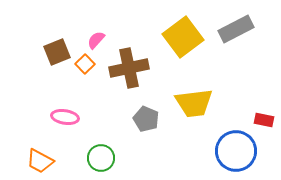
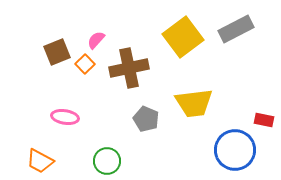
blue circle: moved 1 px left, 1 px up
green circle: moved 6 px right, 3 px down
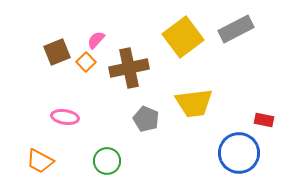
orange square: moved 1 px right, 2 px up
blue circle: moved 4 px right, 3 px down
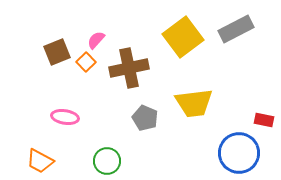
gray pentagon: moved 1 px left, 1 px up
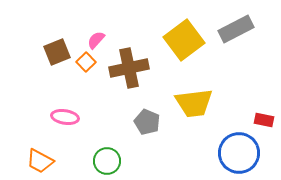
yellow square: moved 1 px right, 3 px down
gray pentagon: moved 2 px right, 4 px down
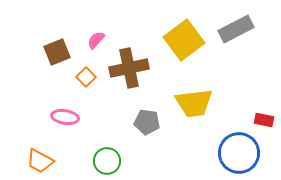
orange square: moved 15 px down
gray pentagon: rotated 15 degrees counterclockwise
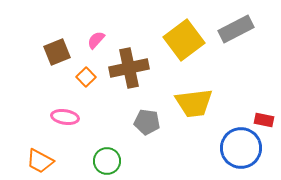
blue circle: moved 2 px right, 5 px up
